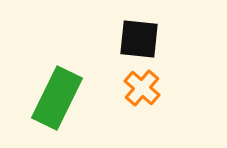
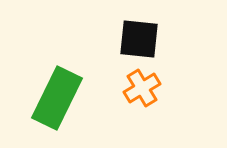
orange cross: rotated 18 degrees clockwise
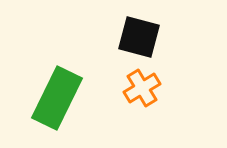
black square: moved 2 px up; rotated 9 degrees clockwise
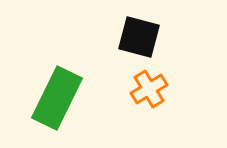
orange cross: moved 7 px right, 1 px down
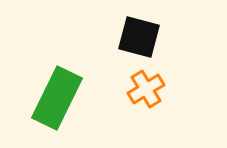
orange cross: moved 3 px left
